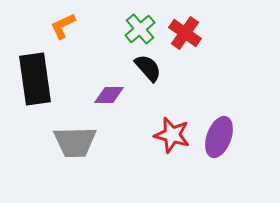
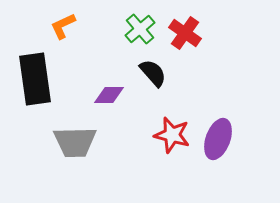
black semicircle: moved 5 px right, 5 px down
purple ellipse: moved 1 px left, 2 px down
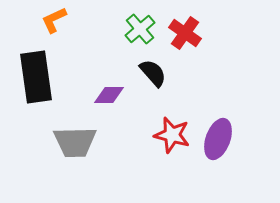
orange L-shape: moved 9 px left, 6 px up
black rectangle: moved 1 px right, 2 px up
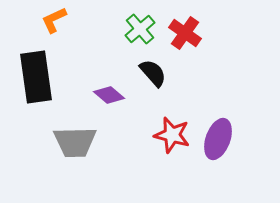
purple diamond: rotated 40 degrees clockwise
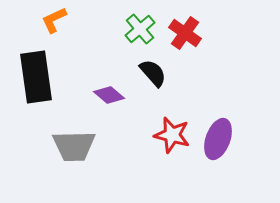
gray trapezoid: moved 1 px left, 4 px down
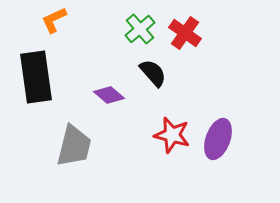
gray trapezoid: rotated 75 degrees counterclockwise
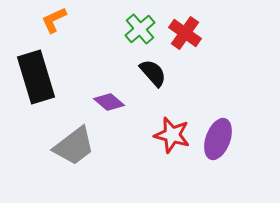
black rectangle: rotated 9 degrees counterclockwise
purple diamond: moved 7 px down
gray trapezoid: rotated 39 degrees clockwise
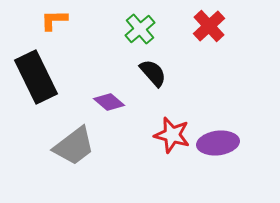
orange L-shape: rotated 24 degrees clockwise
red cross: moved 24 px right, 7 px up; rotated 12 degrees clockwise
black rectangle: rotated 9 degrees counterclockwise
purple ellipse: moved 4 px down; rotated 63 degrees clockwise
